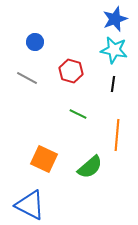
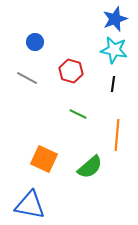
blue triangle: rotated 16 degrees counterclockwise
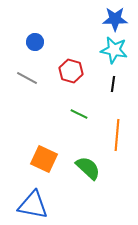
blue star: rotated 20 degrees clockwise
green line: moved 1 px right
green semicircle: moved 2 px left, 1 px down; rotated 96 degrees counterclockwise
blue triangle: moved 3 px right
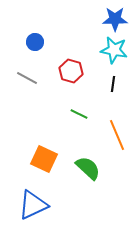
orange line: rotated 28 degrees counterclockwise
blue triangle: rotated 36 degrees counterclockwise
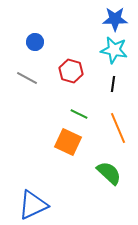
orange line: moved 1 px right, 7 px up
orange square: moved 24 px right, 17 px up
green semicircle: moved 21 px right, 5 px down
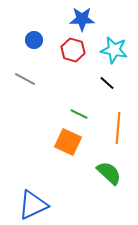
blue star: moved 33 px left
blue circle: moved 1 px left, 2 px up
red hexagon: moved 2 px right, 21 px up
gray line: moved 2 px left, 1 px down
black line: moved 6 px left, 1 px up; rotated 56 degrees counterclockwise
orange line: rotated 28 degrees clockwise
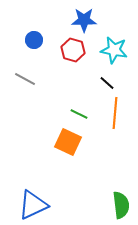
blue star: moved 2 px right, 1 px down
orange line: moved 3 px left, 15 px up
green semicircle: moved 12 px right, 32 px down; rotated 40 degrees clockwise
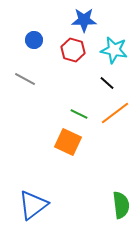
orange line: rotated 48 degrees clockwise
blue triangle: rotated 12 degrees counterclockwise
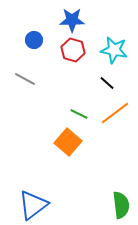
blue star: moved 12 px left
orange square: rotated 16 degrees clockwise
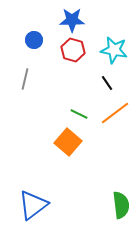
gray line: rotated 75 degrees clockwise
black line: rotated 14 degrees clockwise
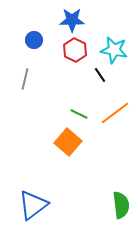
red hexagon: moved 2 px right; rotated 10 degrees clockwise
black line: moved 7 px left, 8 px up
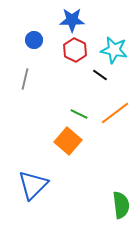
black line: rotated 21 degrees counterclockwise
orange square: moved 1 px up
blue triangle: moved 20 px up; rotated 8 degrees counterclockwise
